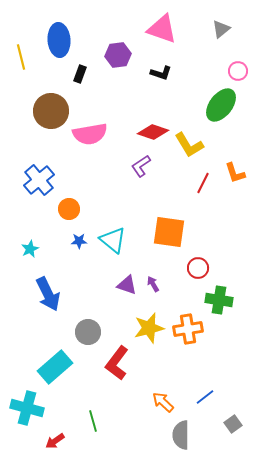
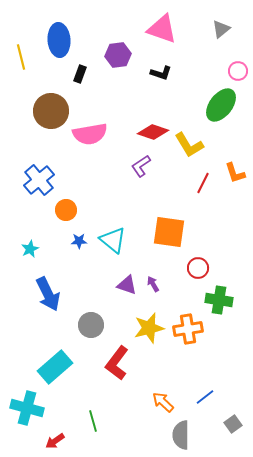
orange circle: moved 3 px left, 1 px down
gray circle: moved 3 px right, 7 px up
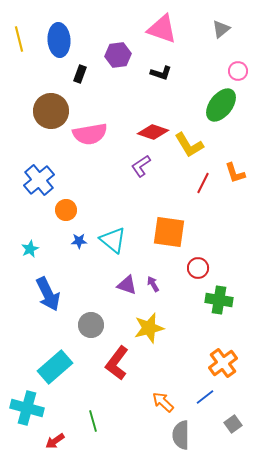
yellow line: moved 2 px left, 18 px up
orange cross: moved 35 px right, 34 px down; rotated 28 degrees counterclockwise
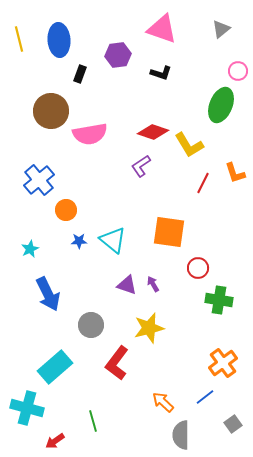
green ellipse: rotated 16 degrees counterclockwise
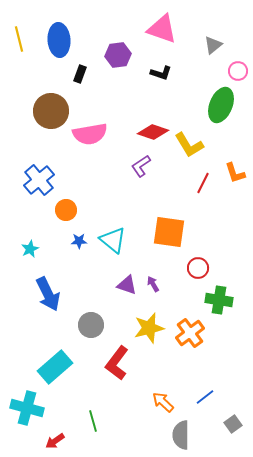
gray triangle: moved 8 px left, 16 px down
orange cross: moved 33 px left, 30 px up
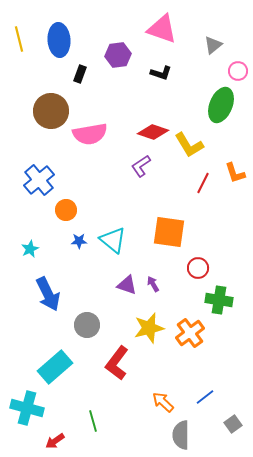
gray circle: moved 4 px left
